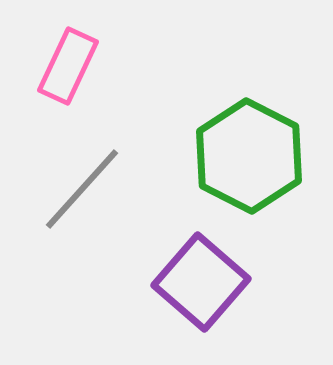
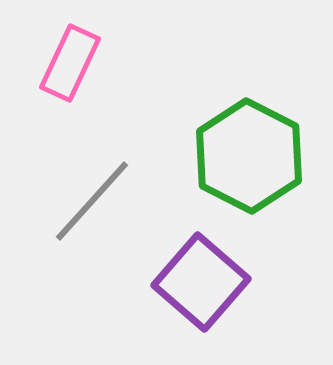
pink rectangle: moved 2 px right, 3 px up
gray line: moved 10 px right, 12 px down
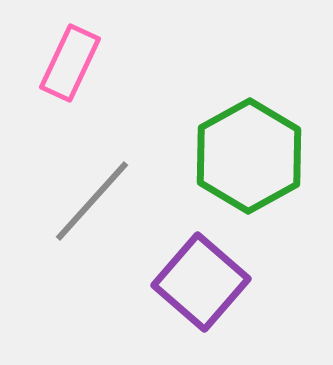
green hexagon: rotated 4 degrees clockwise
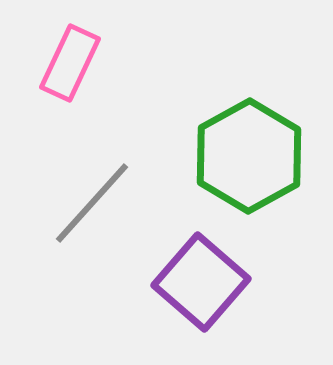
gray line: moved 2 px down
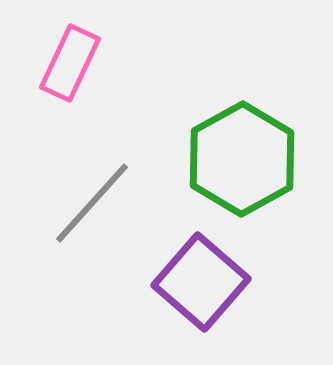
green hexagon: moved 7 px left, 3 px down
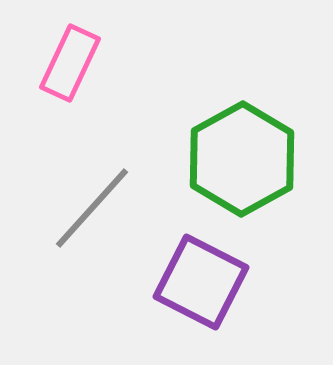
gray line: moved 5 px down
purple square: rotated 14 degrees counterclockwise
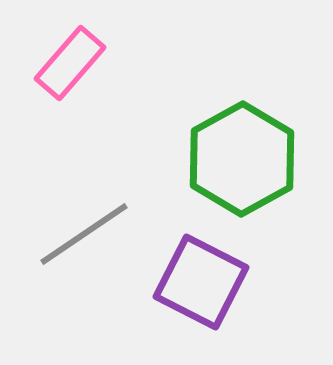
pink rectangle: rotated 16 degrees clockwise
gray line: moved 8 px left, 26 px down; rotated 14 degrees clockwise
